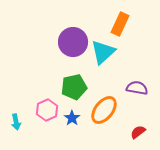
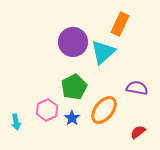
green pentagon: rotated 15 degrees counterclockwise
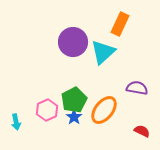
green pentagon: moved 13 px down
blue star: moved 2 px right, 1 px up
red semicircle: moved 4 px right, 1 px up; rotated 63 degrees clockwise
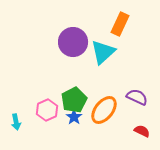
purple semicircle: moved 9 px down; rotated 15 degrees clockwise
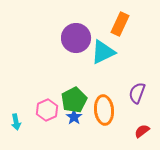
purple circle: moved 3 px right, 4 px up
cyan triangle: rotated 16 degrees clockwise
purple semicircle: moved 4 px up; rotated 95 degrees counterclockwise
orange ellipse: rotated 44 degrees counterclockwise
red semicircle: rotated 63 degrees counterclockwise
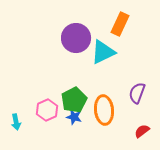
blue star: rotated 21 degrees counterclockwise
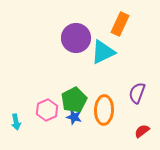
orange ellipse: rotated 8 degrees clockwise
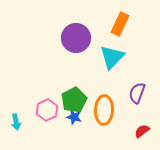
cyan triangle: moved 9 px right, 5 px down; rotated 20 degrees counterclockwise
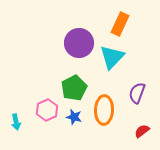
purple circle: moved 3 px right, 5 px down
green pentagon: moved 12 px up
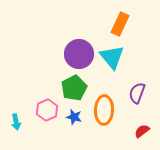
purple circle: moved 11 px down
cyan triangle: rotated 24 degrees counterclockwise
